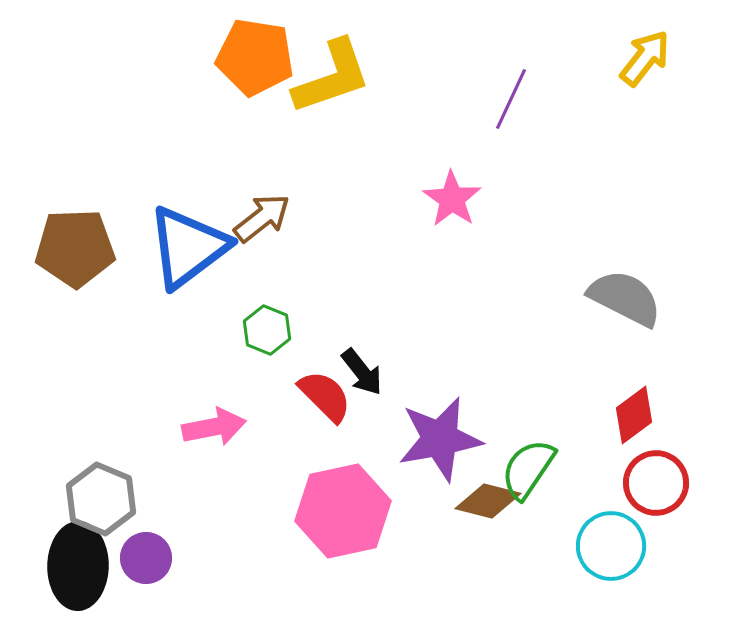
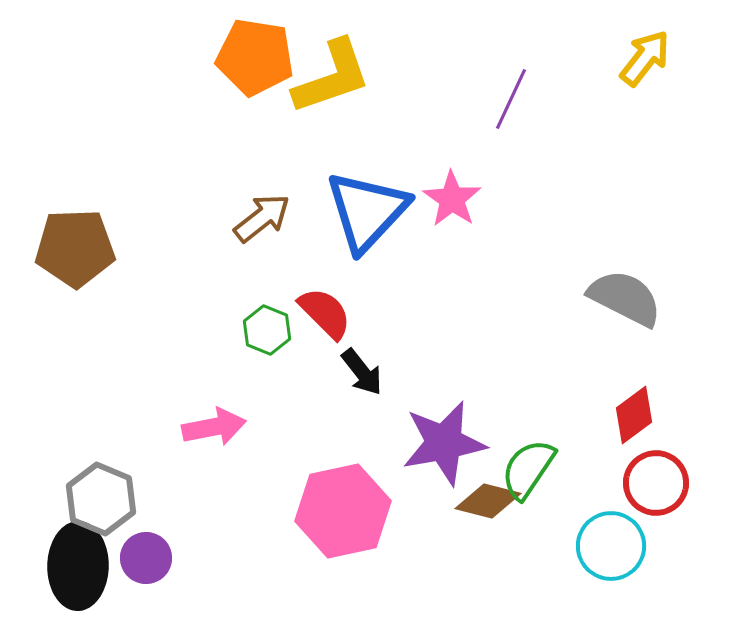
blue triangle: moved 179 px right, 36 px up; rotated 10 degrees counterclockwise
red semicircle: moved 83 px up
purple star: moved 4 px right, 4 px down
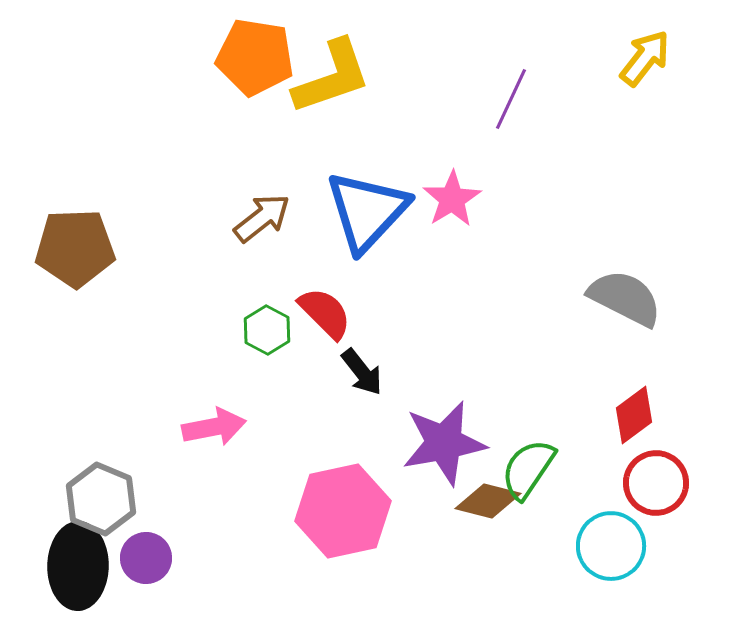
pink star: rotated 6 degrees clockwise
green hexagon: rotated 6 degrees clockwise
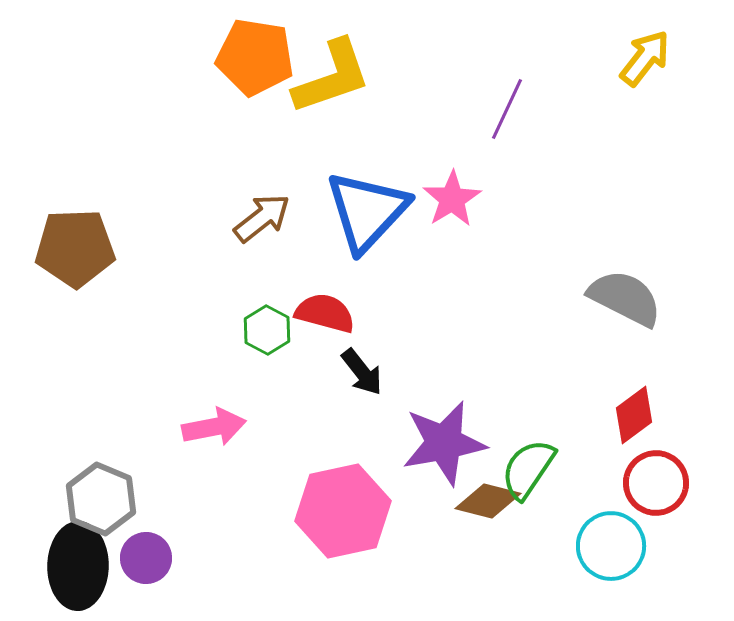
purple line: moved 4 px left, 10 px down
red semicircle: rotated 30 degrees counterclockwise
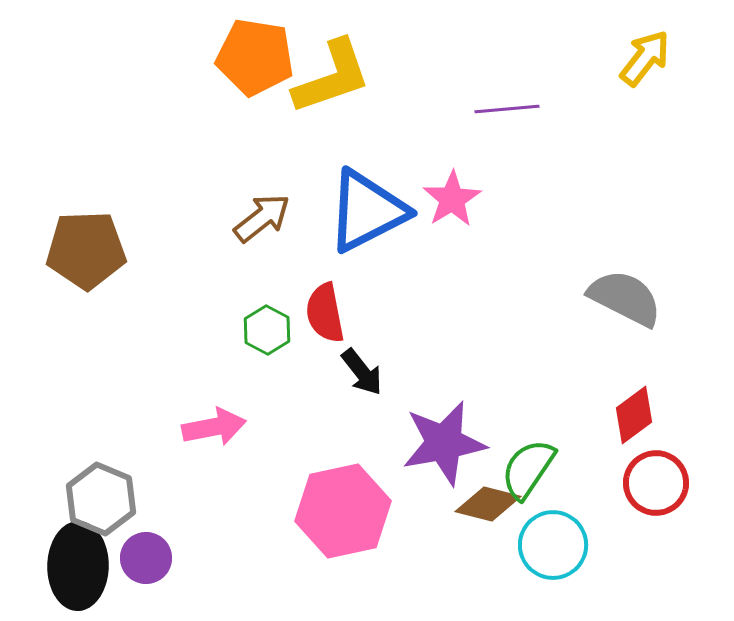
purple line: rotated 60 degrees clockwise
blue triangle: rotated 20 degrees clockwise
brown pentagon: moved 11 px right, 2 px down
red semicircle: rotated 116 degrees counterclockwise
brown diamond: moved 3 px down
cyan circle: moved 58 px left, 1 px up
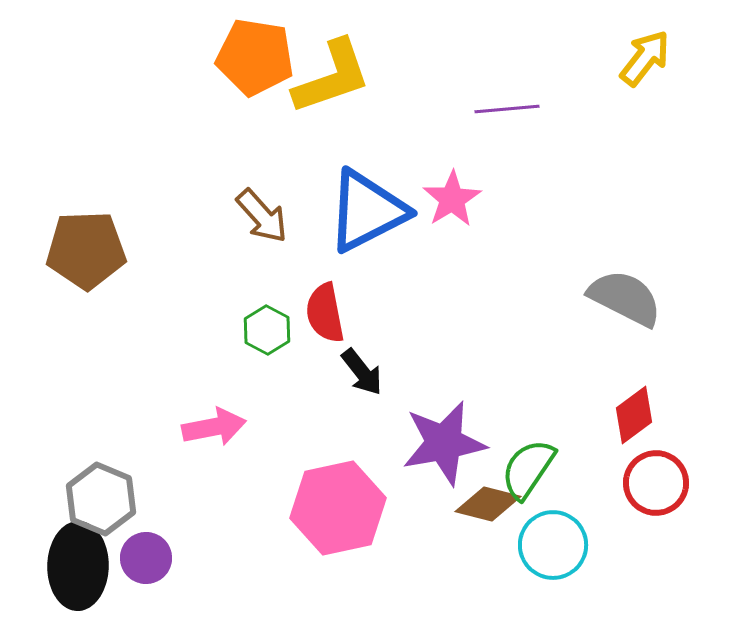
brown arrow: moved 2 px up; rotated 86 degrees clockwise
pink hexagon: moved 5 px left, 3 px up
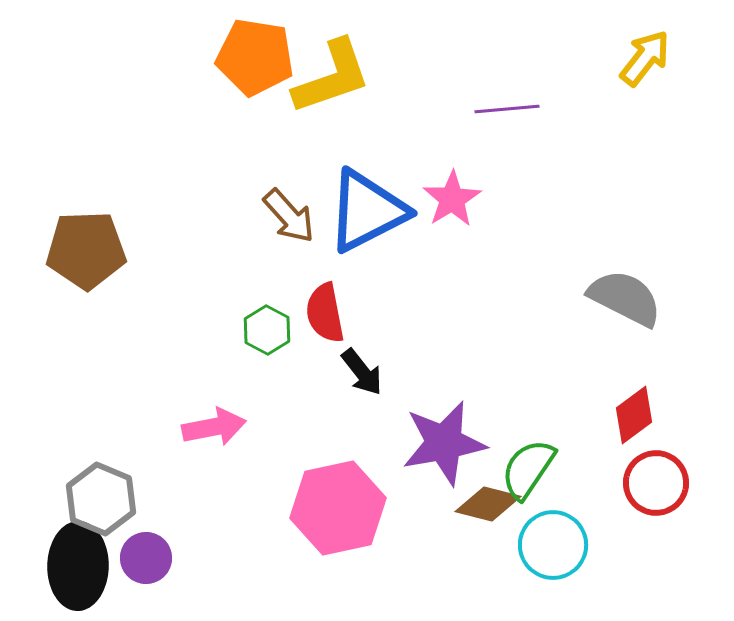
brown arrow: moved 27 px right
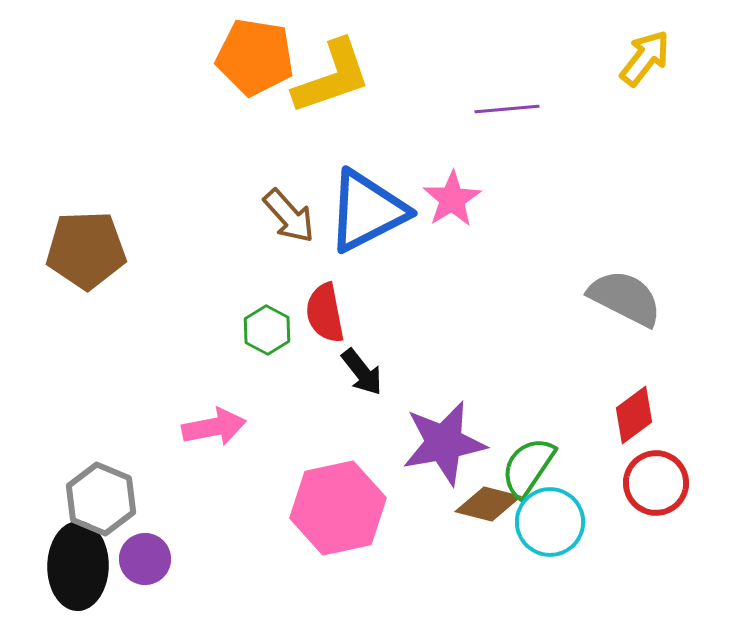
green semicircle: moved 2 px up
cyan circle: moved 3 px left, 23 px up
purple circle: moved 1 px left, 1 px down
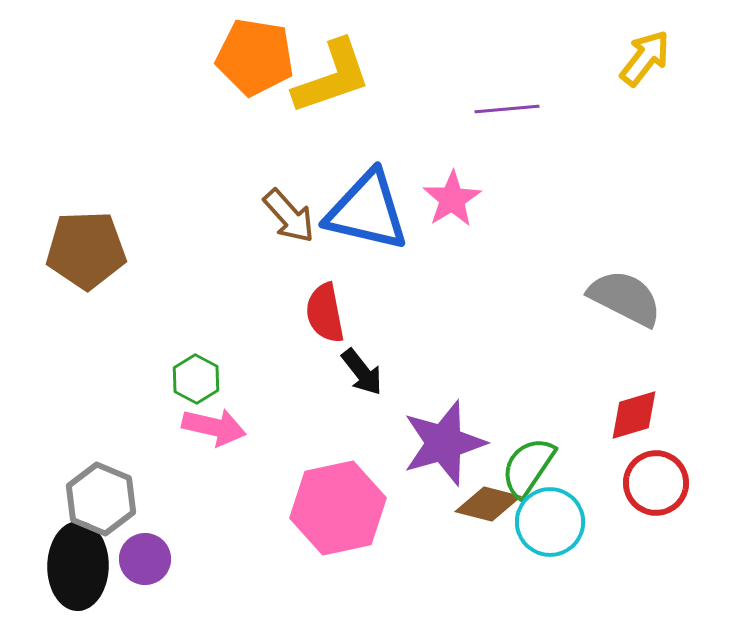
blue triangle: rotated 40 degrees clockwise
green hexagon: moved 71 px left, 49 px down
red diamond: rotated 20 degrees clockwise
pink arrow: rotated 24 degrees clockwise
purple star: rotated 6 degrees counterclockwise
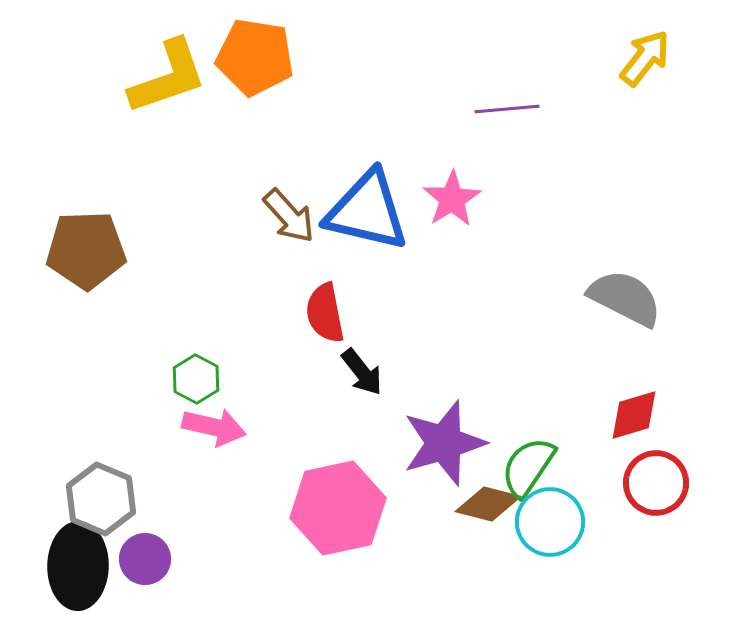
yellow L-shape: moved 164 px left
